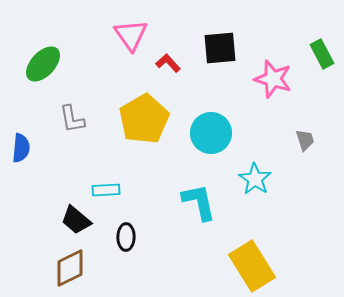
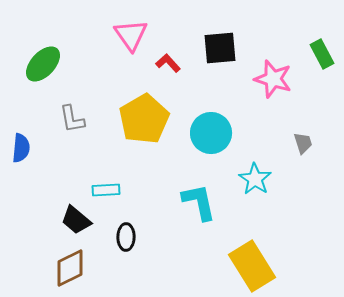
gray trapezoid: moved 2 px left, 3 px down
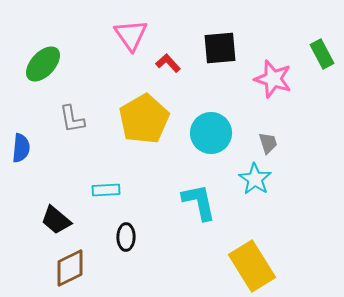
gray trapezoid: moved 35 px left
black trapezoid: moved 20 px left
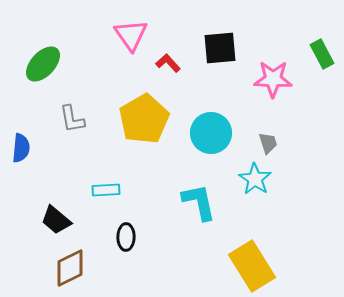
pink star: rotated 15 degrees counterclockwise
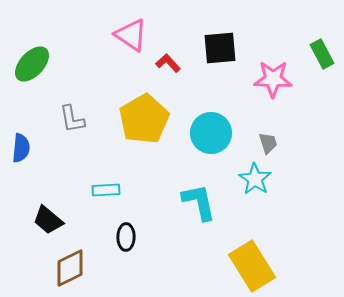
pink triangle: rotated 21 degrees counterclockwise
green ellipse: moved 11 px left
black trapezoid: moved 8 px left
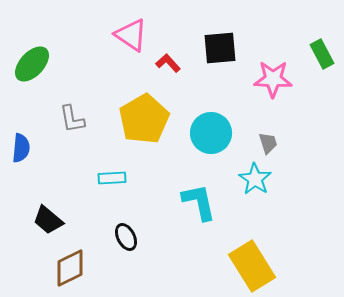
cyan rectangle: moved 6 px right, 12 px up
black ellipse: rotated 28 degrees counterclockwise
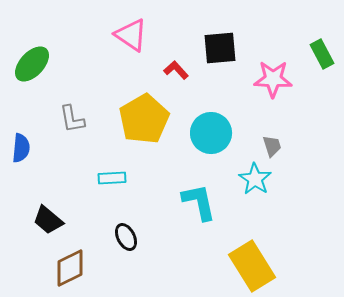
red L-shape: moved 8 px right, 7 px down
gray trapezoid: moved 4 px right, 3 px down
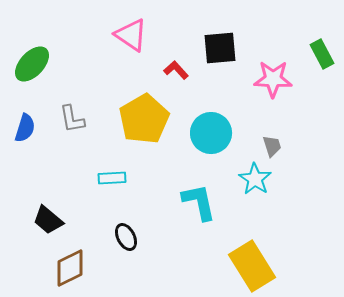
blue semicircle: moved 4 px right, 20 px up; rotated 12 degrees clockwise
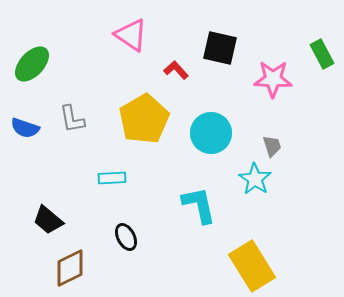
black square: rotated 18 degrees clockwise
blue semicircle: rotated 92 degrees clockwise
cyan L-shape: moved 3 px down
